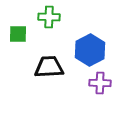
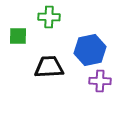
green square: moved 2 px down
blue hexagon: rotated 16 degrees clockwise
purple cross: moved 2 px up
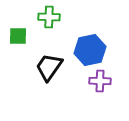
black trapezoid: rotated 52 degrees counterclockwise
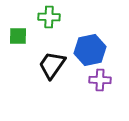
black trapezoid: moved 3 px right, 2 px up
purple cross: moved 1 px up
